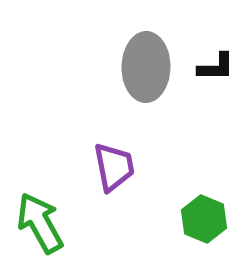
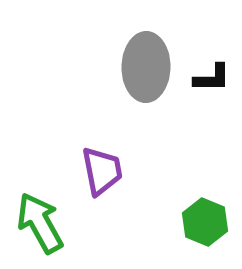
black L-shape: moved 4 px left, 11 px down
purple trapezoid: moved 12 px left, 4 px down
green hexagon: moved 1 px right, 3 px down
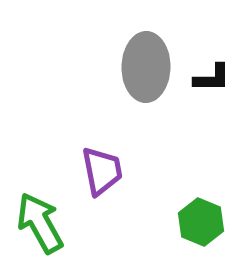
green hexagon: moved 4 px left
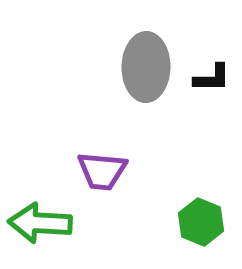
purple trapezoid: rotated 106 degrees clockwise
green arrow: rotated 58 degrees counterclockwise
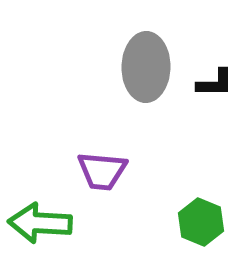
black L-shape: moved 3 px right, 5 px down
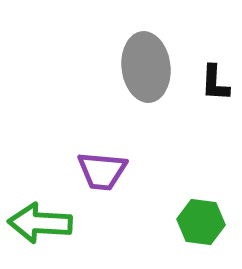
gray ellipse: rotated 8 degrees counterclockwise
black L-shape: rotated 93 degrees clockwise
green hexagon: rotated 15 degrees counterclockwise
